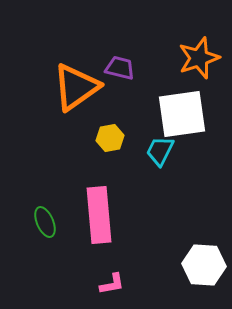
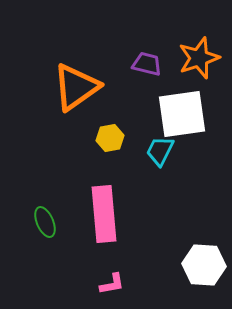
purple trapezoid: moved 27 px right, 4 px up
pink rectangle: moved 5 px right, 1 px up
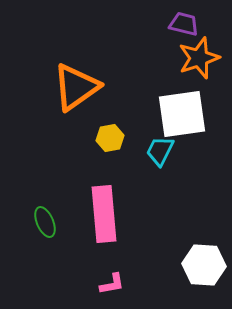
purple trapezoid: moved 37 px right, 40 px up
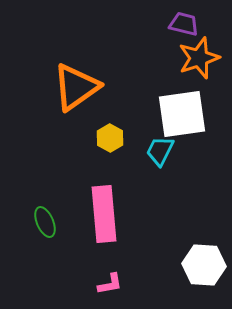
yellow hexagon: rotated 20 degrees counterclockwise
pink L-shape: moved 2 px left
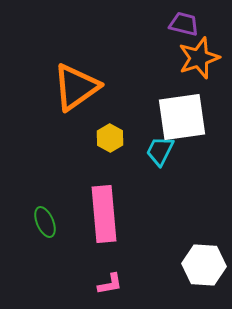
white square: moved 3 px down
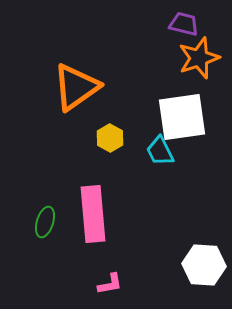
cyan trapezoid: rotated 52 degrees counterclockwise
pink rectangle: moved 11 px left
green ellipse: rotated 40 degrees clockwise
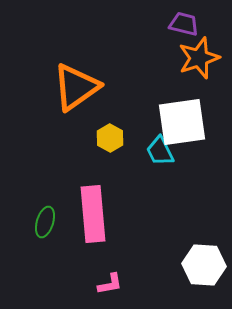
white square: moved 5 px down
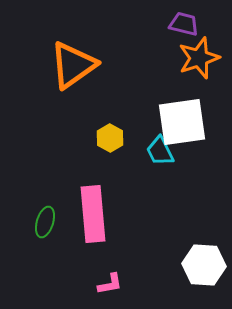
orange triangle: moved 3 px left, 22 px up
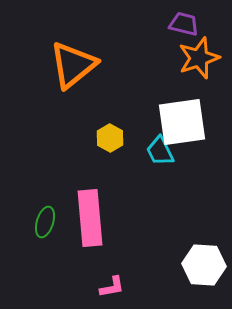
orange triangle: rotated 4 degrees counterclockwise
pink rectangle: moved 3 px left, 4 px down
pink L-shape: moved 2 px right, 3 px down
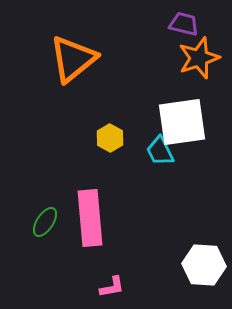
orange triangle: moved 6 px up
green ellipse: rotated 16 degrees clockwise
